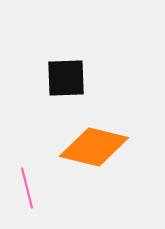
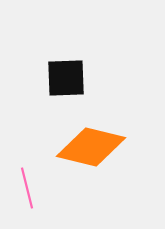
orange diamond: moved 3 px left
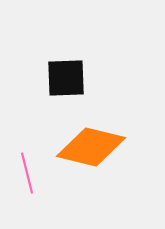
pink line: moved 15 px up
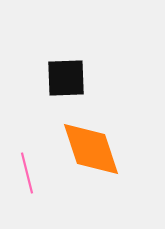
orange diamond: moved 2 px down; rotated 58 degrees clockwise
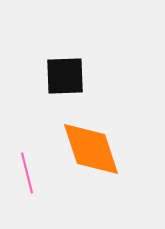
black square: moved 1 px left, 2 px up
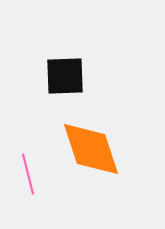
pink line: moved 1 px right, 1 px down
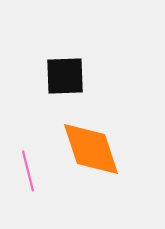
pink line: moved 3 px up
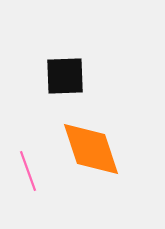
pink line: rotated 6 degrees counterclockwise
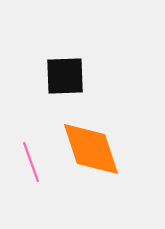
pink line: moved 3 px right, 9 px up
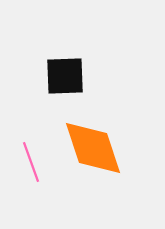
orange diamond: moved 2 px right, 1 px up
